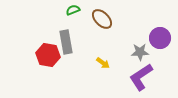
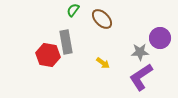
green semicircle: rotated 32 degrees counterclockwise
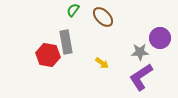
brown ellipse: moved 1 px right, 2 px up
yellow arrow: moved 1 px left
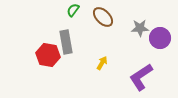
gray star: moved 24 px up
yellow arrow: rotated 96 degrees counterclockwise
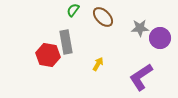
yellow arrow: moved 4 px left, 1 px down
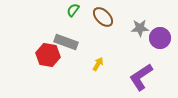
gray rectangle: rotated 60 degrees counterclockwise
